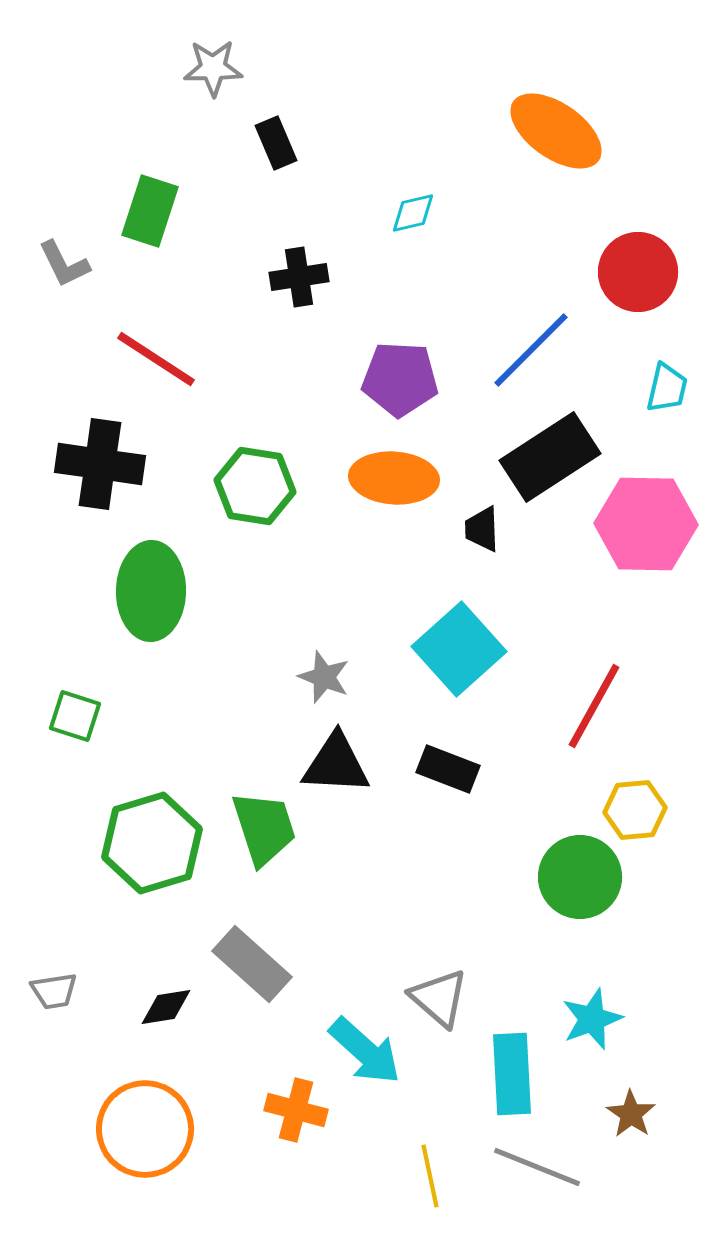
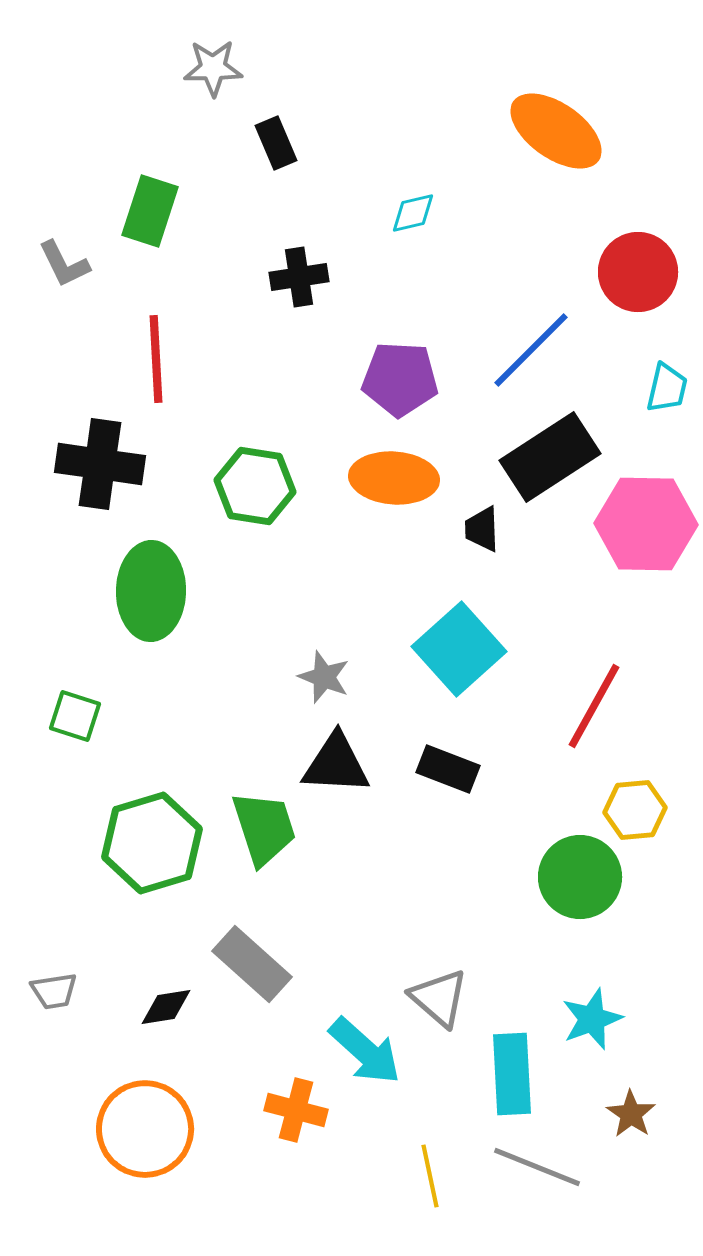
red line at (156, 359): rotated 54 degrees clockwise
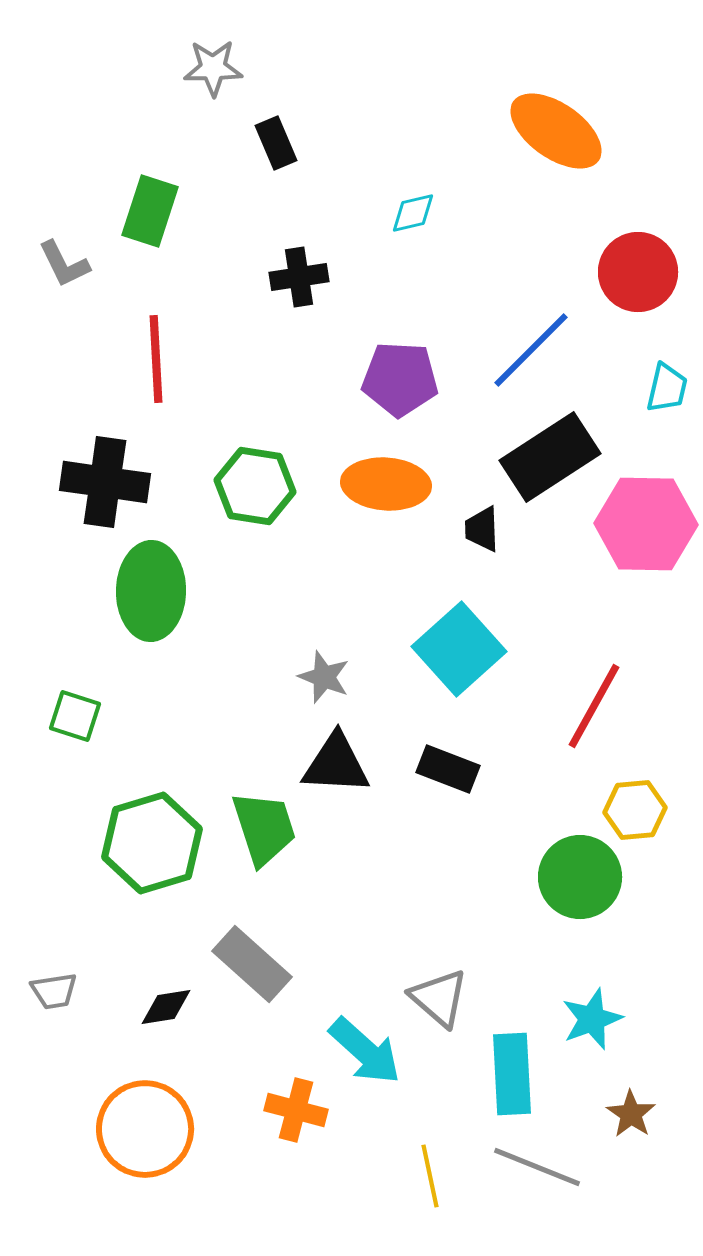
black cross at (100, 464): moved 5 px right, 18 px down
orange ellipse at (394, 478): moved 8 px left, 6 px down
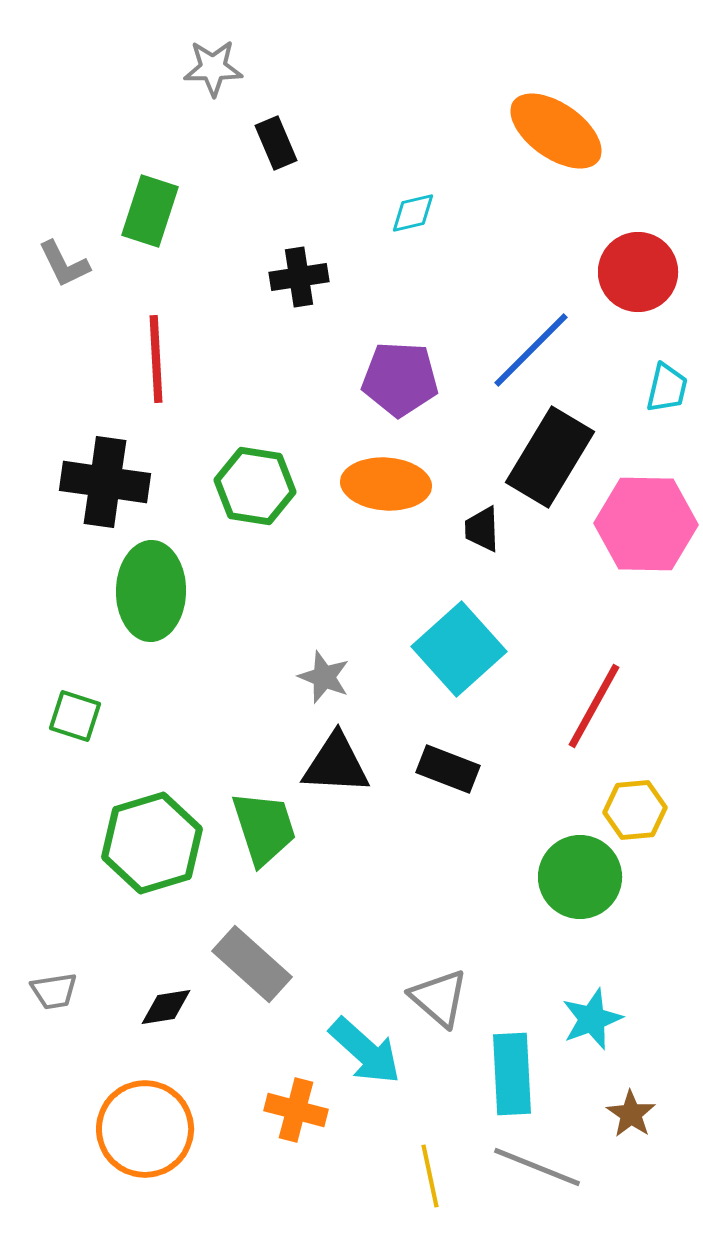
black rectangle at (550, 457): rotated 26 degrees counterclockwise
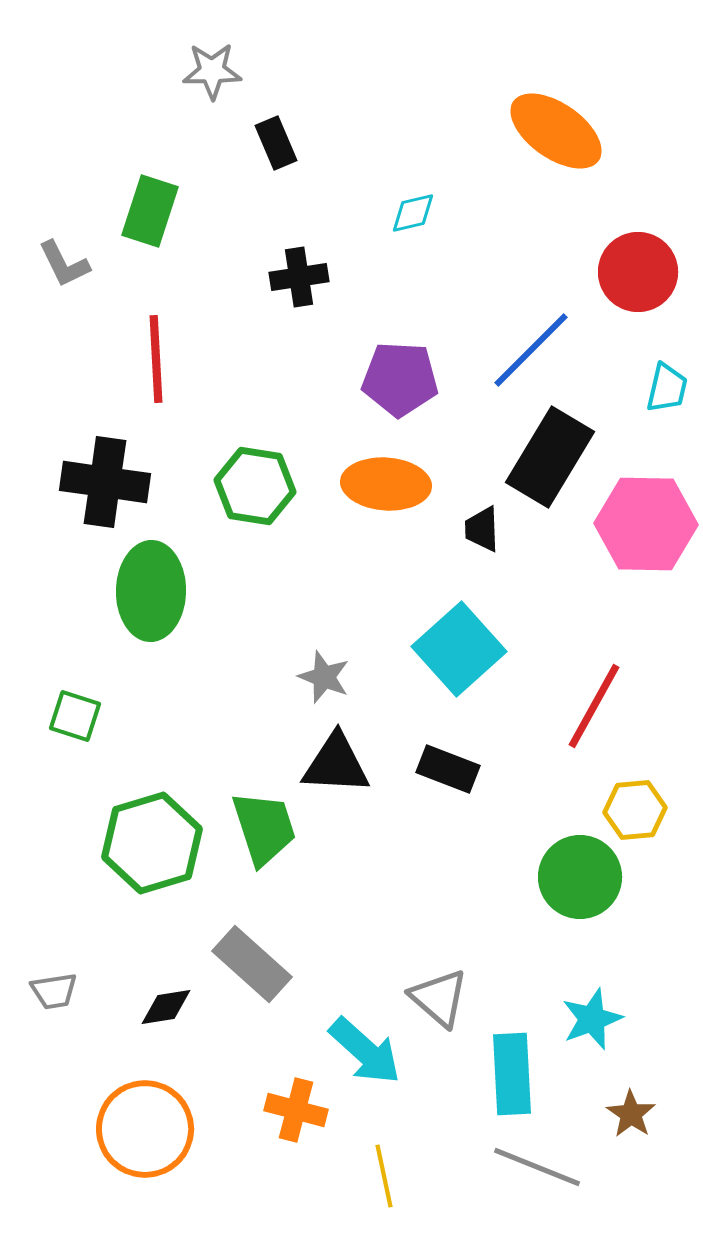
gray star at (213, 68): moved 1 px left, 3 px down
yellow line at (430, 1176): moved 46 px left
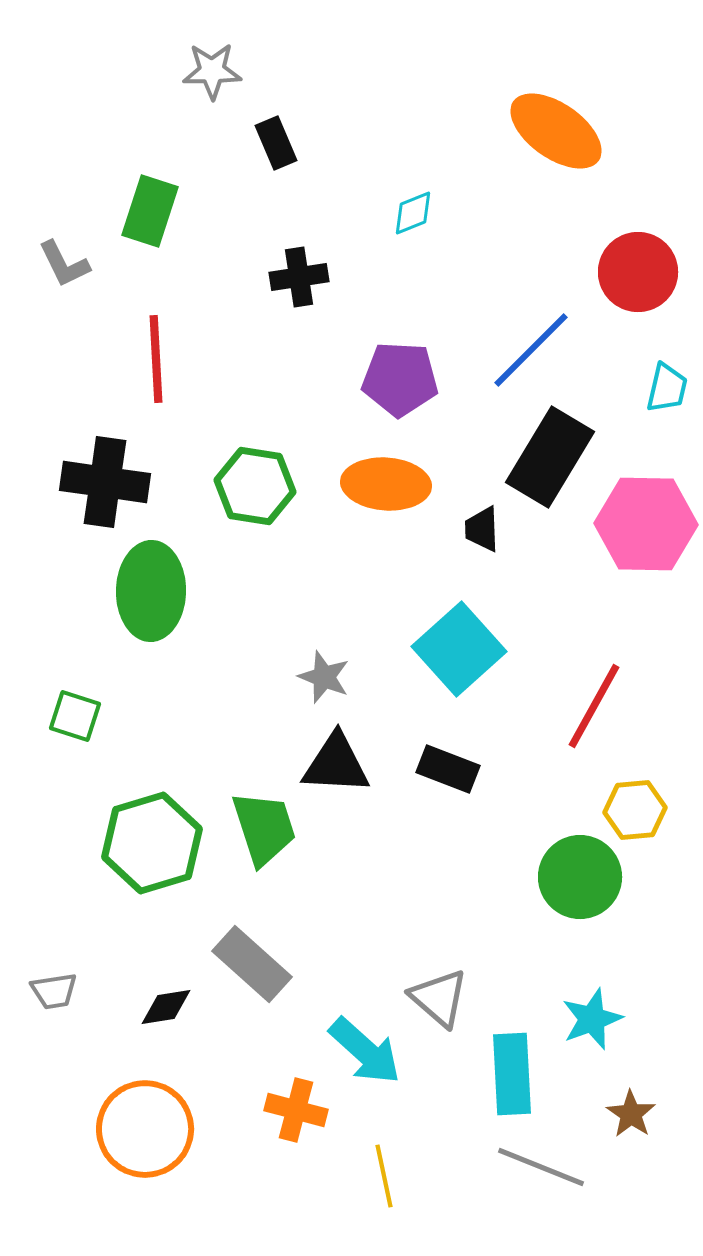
cyan diamond at (413, 213): rotated 9 degrees counterclockwise
gray line at (537, 1167): moved 4 px right
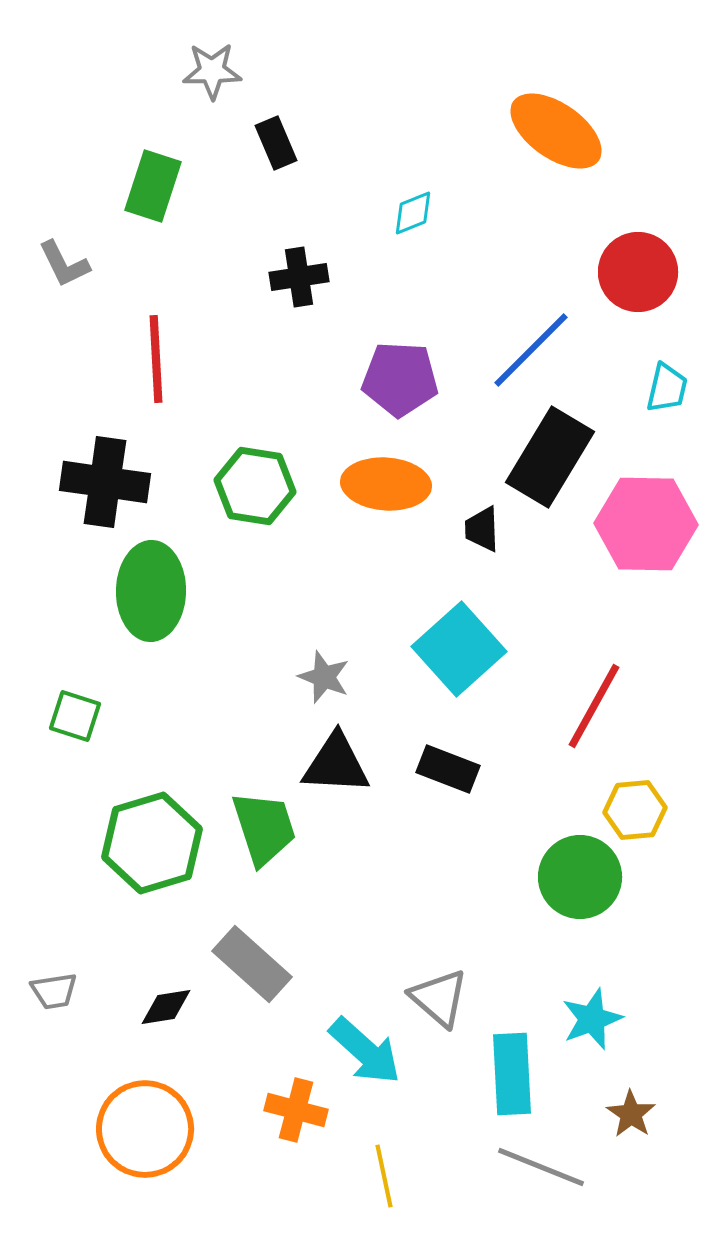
green rectangle at (150, 211): moved 3 px right, 25 px up
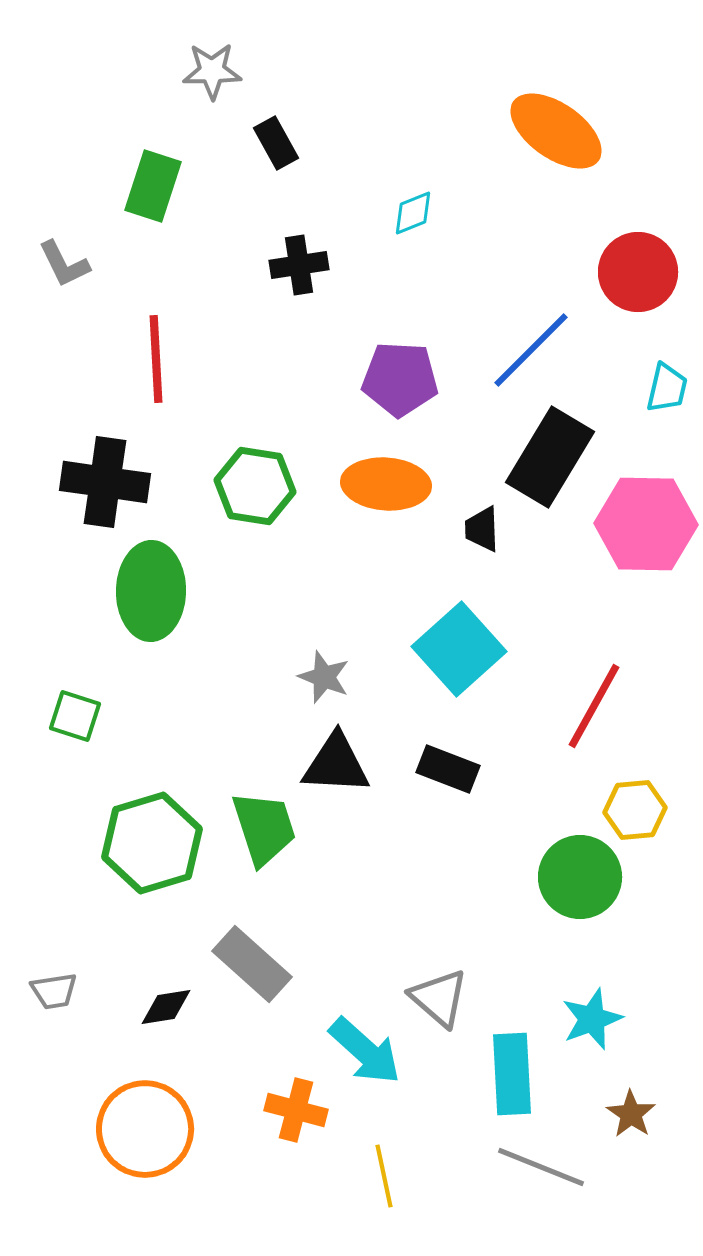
black rectangle at (276, 143): rotated 6 degrees counterclockwise
black cross at (299, 277): moved 12 px up
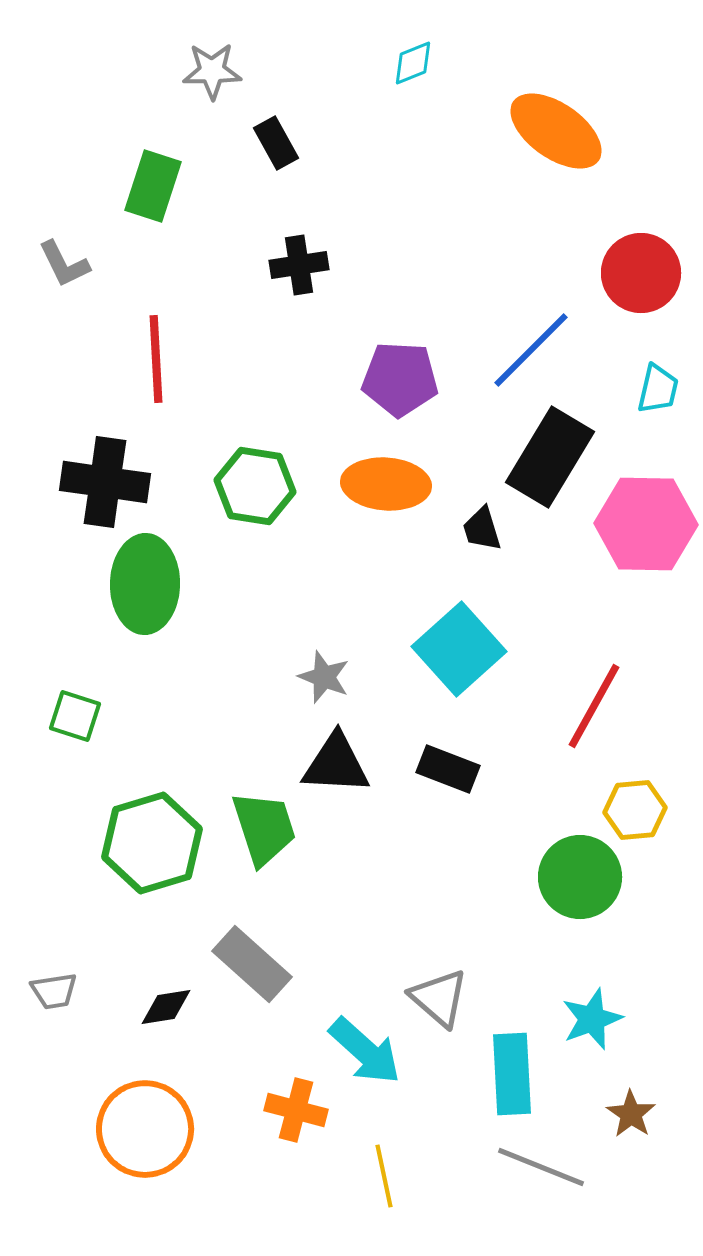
cyan diamond at (413, 213): moved 150 px up
red circle at (638, 272): moved 3 px right, 1 px down
cyan trapezoid at (667, 388): moved 9 px left, 1 px down
black trapezoid at (482, 529): rotated 15 degrees counterclockwise
green ellipse at (151, 591): moved 6 px left, 7 px up
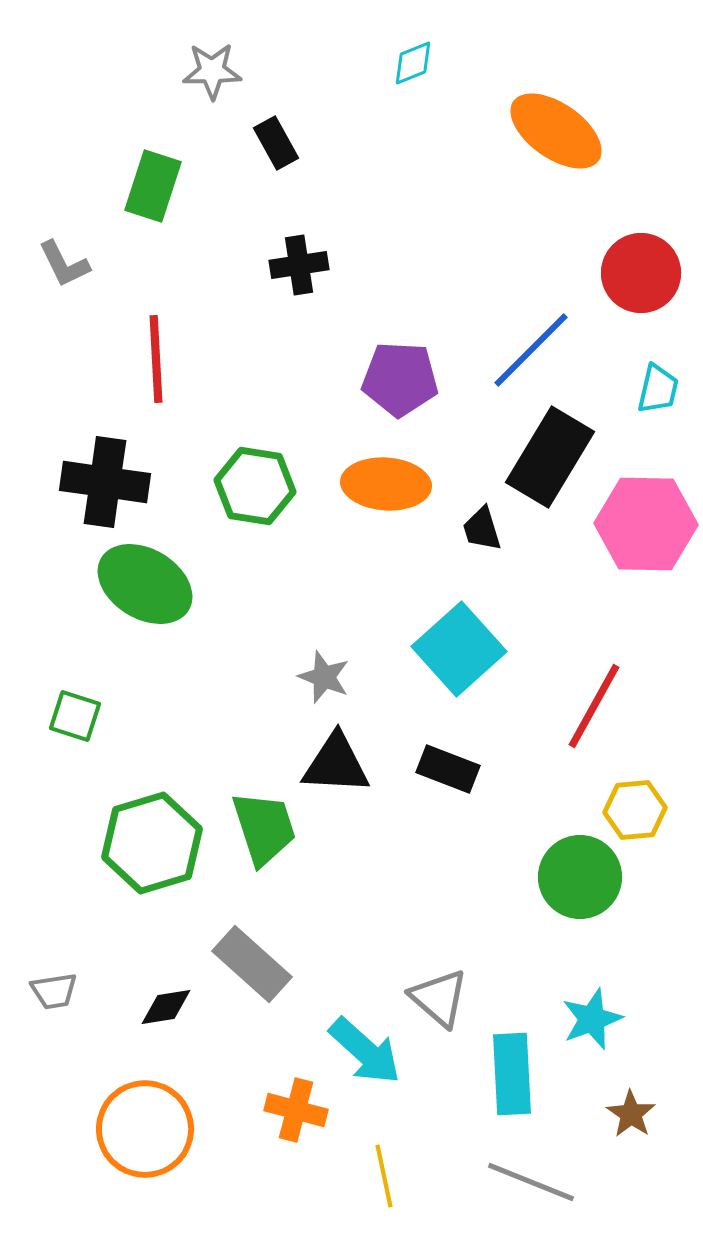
green ellipse at (145, 584): rotated 60 degrees counterclockwise
gray line at (541, 1167): moved 10 px left, 15 px down
